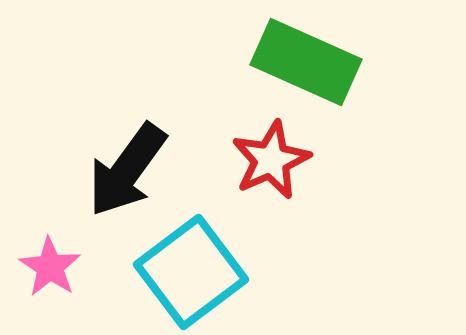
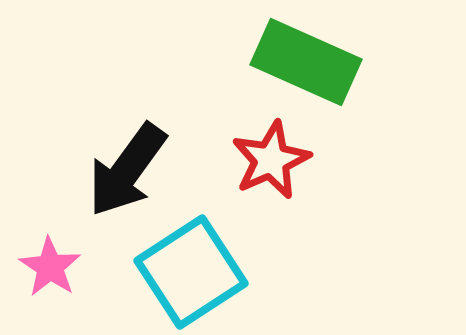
cyan square: rotated 4 degrees clockwise
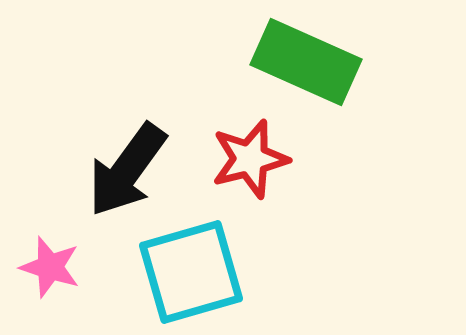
red star: moved 21 px left, 1 px up; rotated 10 degrees clockwise
pink star: rotated 16 degrees counterclockwise
cyan square: rotated 17 degrees clockwise
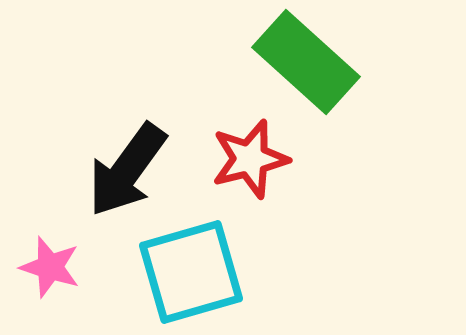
green rectangle: rotated 18 degrees clockwise
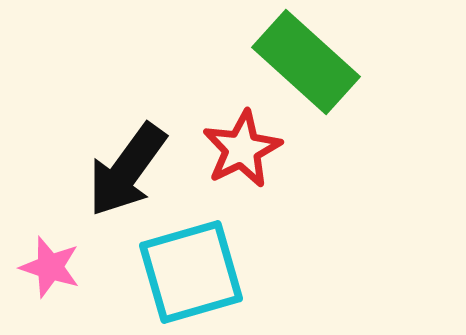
red star: moved 8 px left, 10 px up; rotated 12 degrees counterclockwise
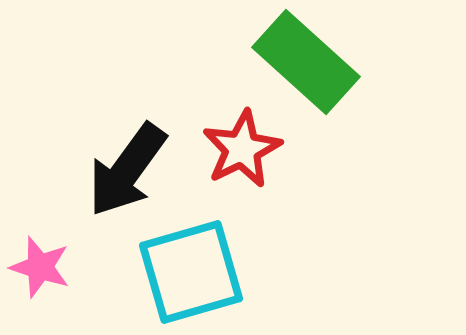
pink star: moved 10 px left
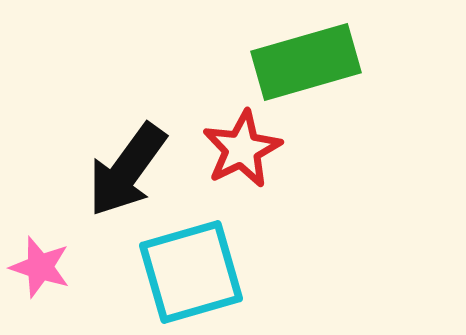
green rectangle: rotated 58 degrees counterclockwise
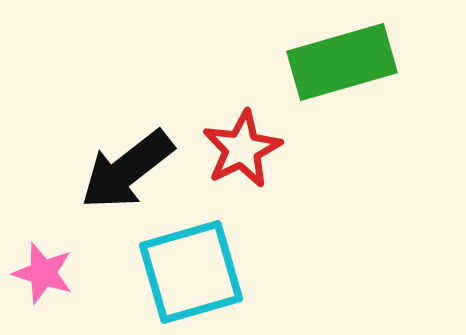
green rectangle: moved 36 px right
black arrow: rotated 16 degrees clockwise
pink star: moved 3 px right, 6 px down
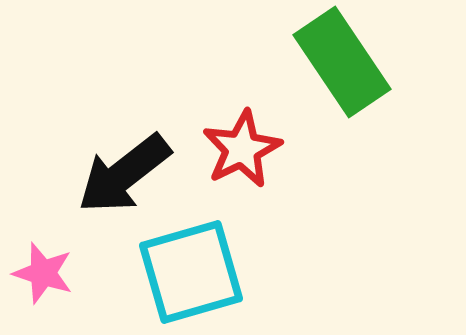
green rectangle: rotated 72 degrees clockwise
black arrow: moved 3 px left, 4 px down
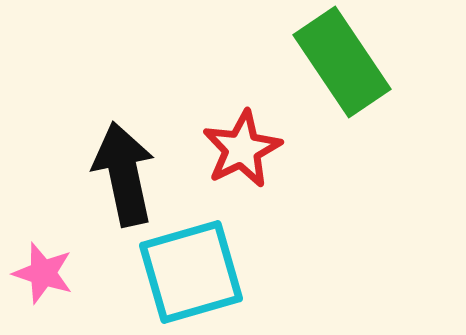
black arrow: rotated 116 degrees clockwise
